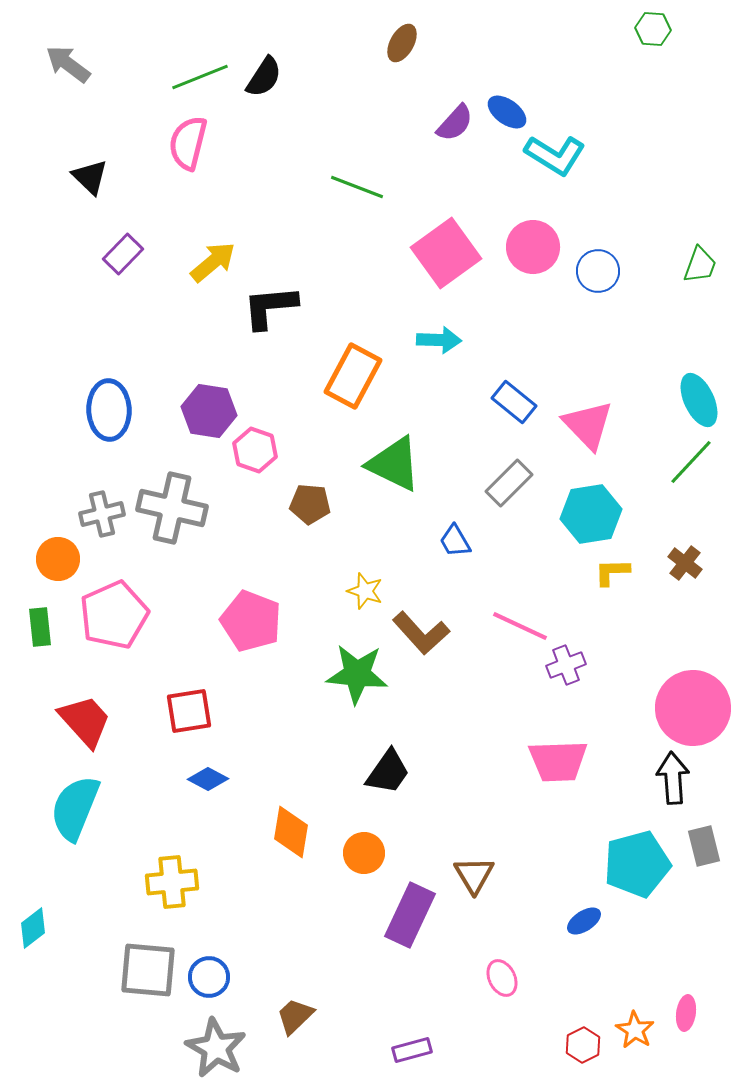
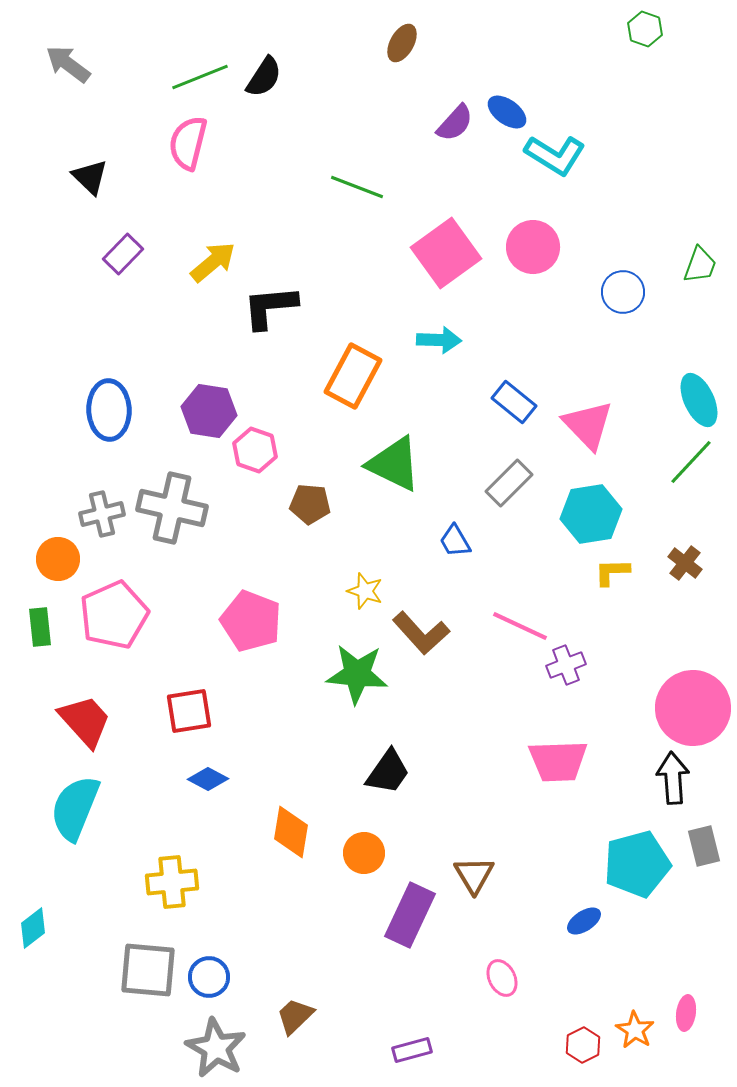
green hexagon at (653, 29): moved 8 px left; rotated 16 degrees clockwise
blue circle at (598, 271): moved 25 px right, 21 px down
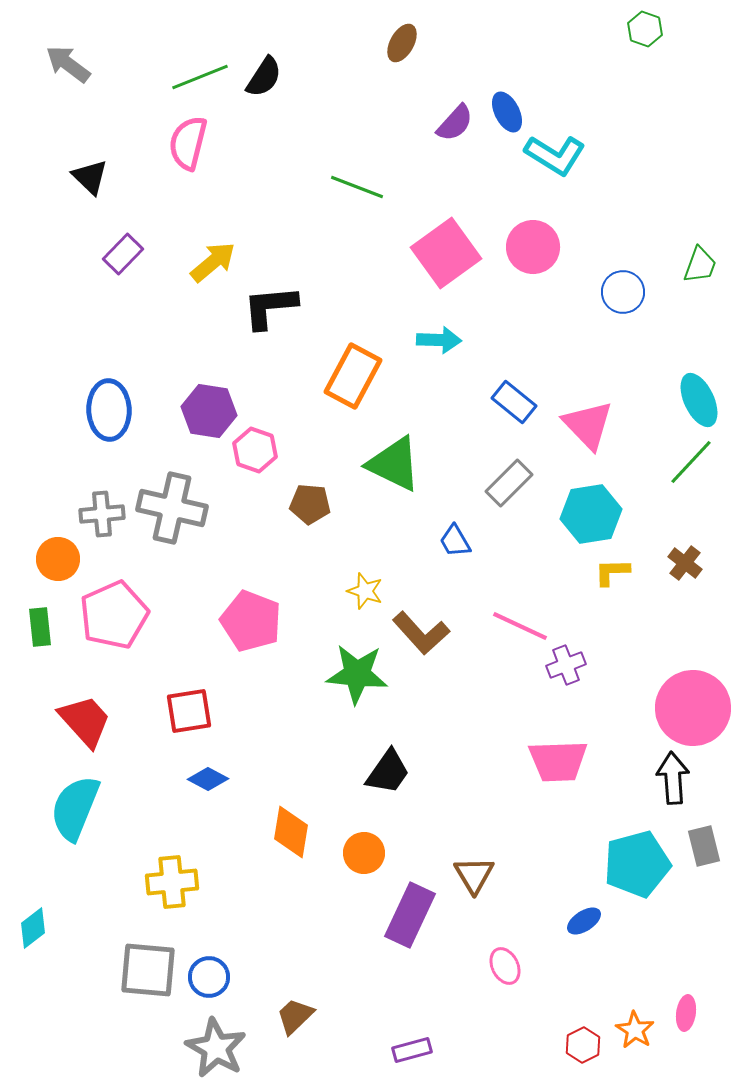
blue ellipse at (507, 112): rotated 27 degrees clockwise
gray cross at (102, 514): rotated 9 degrees clockwise
pink ellipse at (502, 978): moved 3 px right, 12 px up
